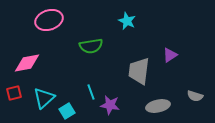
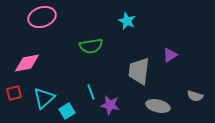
pink ellipse: moved 7 px left, 3 px up
gray ellipse: rotated 25 degrees clockwise
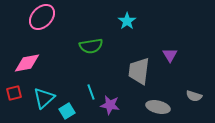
pink ellipse: rotated 28 degrees counterclockwise
cyan star: rotated 12 degrees clockwise
purple triangle: rotated 28 degrees counterclockwise
gray semicircle: moved 1 px left
gray ellipse: moved 1 px down
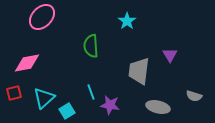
green semicircle: rotated 95 degrees clockwise
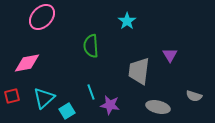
red square: moved 2 px left, 3 px down
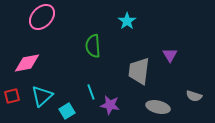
green semicircle: moved 2 px right
cyan triangle: moved 2 px left, 2 px up
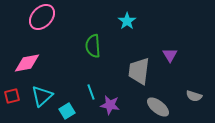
gray ellipse: rotated 25 degrees clockwise
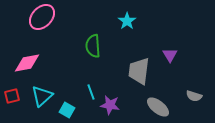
cyan square: moved 1 px up; rotated 28 degrees counterclockwise
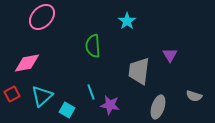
red square: moved 2 px up; rotated 14 degrees counterclockwise
gray ellipse: rotated 70 degrees clockwise
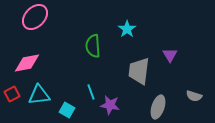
pink ellipse: moved 7 px left
cyan star: moved 8 px down
cyan triangle: moved 3 px left, 1 px up; rotated 35 degrees clockwise
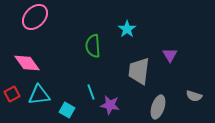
pink diamond: rotated 64 degrees clockwise
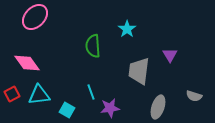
purple star: moved 3 px down; rotated 18 degrees counterclockwise
